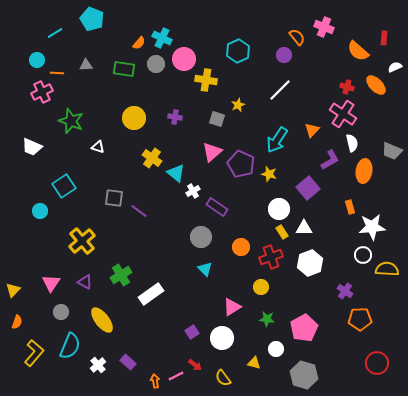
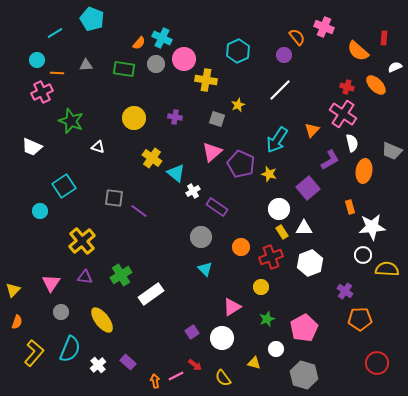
purple triangle at (85, 282): moved 5 px up; rotated 21 degrees counterclockwise
green star at (267, 319): rotated 28 degrees counterclockwise
cyan semicircle at (70, 346): moved 3 px down
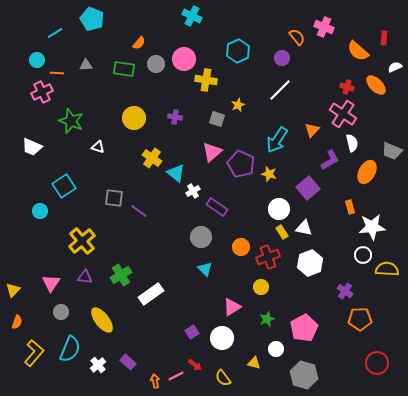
cyan cross at (162, 38): moved 30 px right, 22 px up
purple circle at (284, 55): moved 2 px left, 3 px down
orange ellipse at (364, 171): moved 3 px right, 1 px down; rotated 20 degrees clockwise
white triangle at (304, 228): rotated 12 degrees clockwise
red cross at (271, 257): moved 3 px left
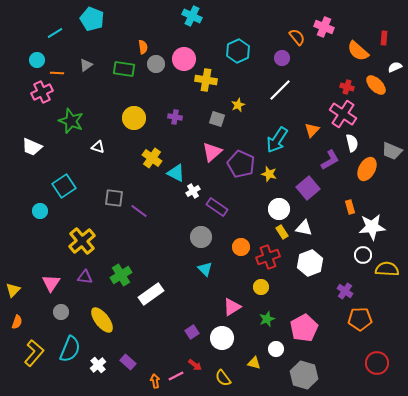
orange semicircle at (139, 43): moved 4 px right, 4 px down; rotated 48 degrees counterclockwise
gray triangle at (86, 65): rotated 32 degrees counterclockwise
orange ellipse at (367, 172): moved 3 px up
cyan triangle at (176, 173): rotated 12 degrees counterclockwise
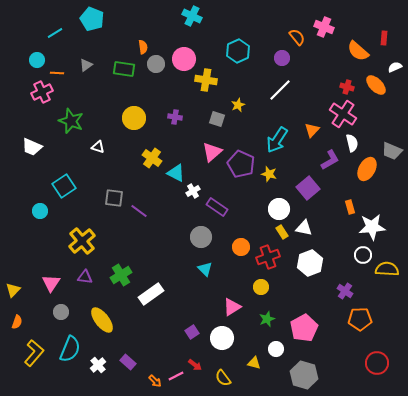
orange arrow at (155, 381): rotated 144 degrees clockwise
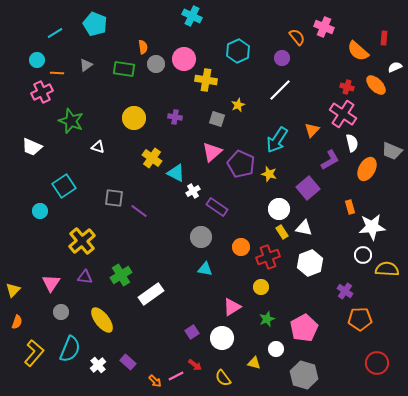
cyan pentagon at (92, 19): moved 3 px right, 5 px down
cyan triangle at (205, 269): rotated 35 degrees counterclockwise
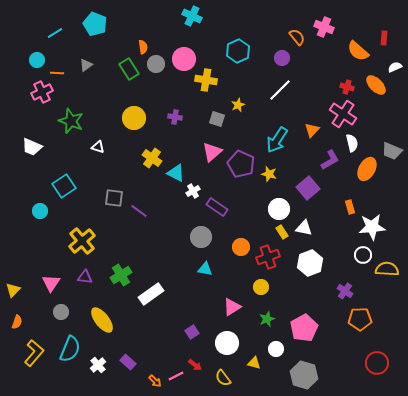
green rectangle at (124, 69): moved 5 px right; rotated 50 degrees clockwise
white circle at (222, 338): moved 5 px right, 5 px down
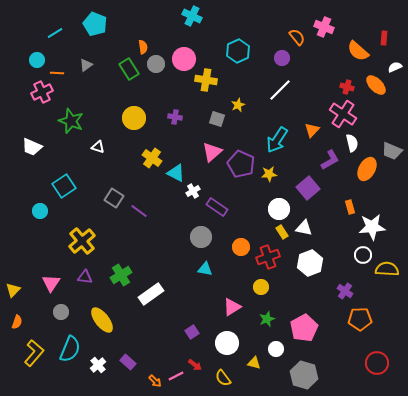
yellow star at (269, 174): rotated 21 degrees counterclockwise
gray square at (114, 198): rotated 24 degrees clockwise
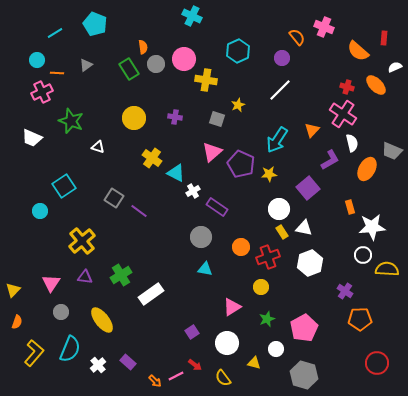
white trapezoid at (32, 147): moved 9 px up
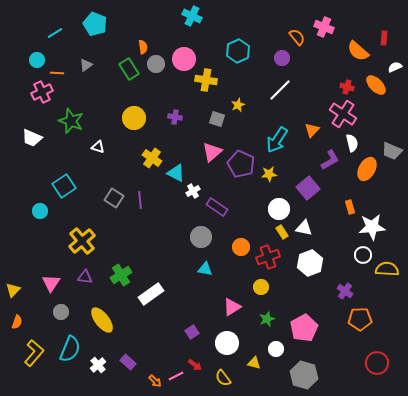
purple line at (139, 211): moved 1 px right, 11 px up; rotated 48 degrees clockwise
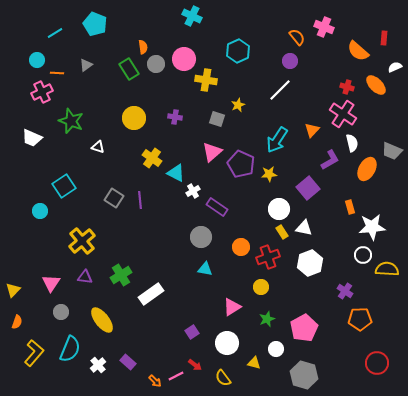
purple circle at (282, 58): moved 8 px right, 3 px down
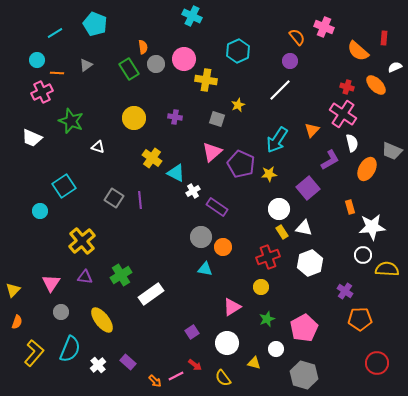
orange circle at (241, 247): moved 18 px left
